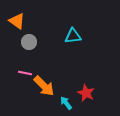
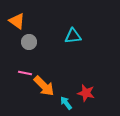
red star: rotated 12 degrees counterclockwise
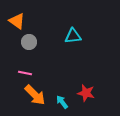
orange arrow: moved 9 px left, 9 px down
cyan arrow: moved 4 px left, 1 px up
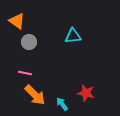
cyan arrow: moved 2 px down
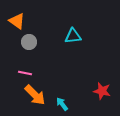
red star: moved 16 px right, 2 px up
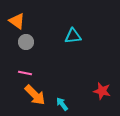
gray circle: moved 3 px left
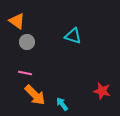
cyan triangle: rotated 24 degrees clockwise
gray circle: moved 1 px right
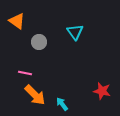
cyan triangle: moved 2 px right, 4 px up; rotated 36 degrees clockwise
gray circle: moved 12 px right
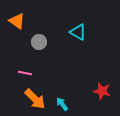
cyan triangle: moved 3 px right; rotated 24 degrees counterclockwise
orange arrow: moved 4 px down
